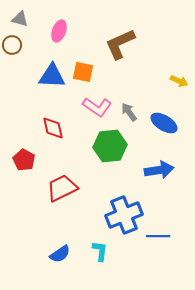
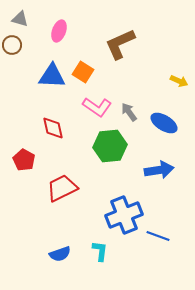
orange square: rotated 20 degrees clockwise
blue line: rotated 20 degrees clockwise
blue semicircle: rotated 15 degrees clockwise
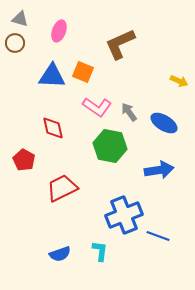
brown circle: moved 3 px right, 2 px up
orange square: rotated 10 degrees counterclockwise
green hexagon: rotated 16 degrees clockwise
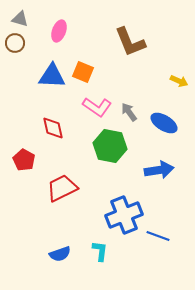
brown L-shape: moved 10 px right, 2 px up; rotated 88 degrees counterclockwise
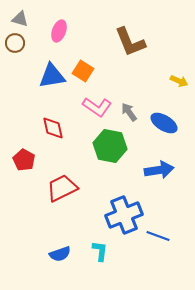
orange square: moved 1 px up; rotated 10 degrees clockwise
blue triangle: rotated 12 degrees counterclockwise
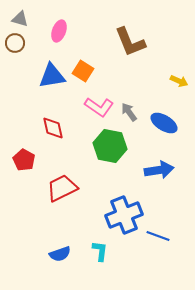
pink L-shape: moved 2 px right
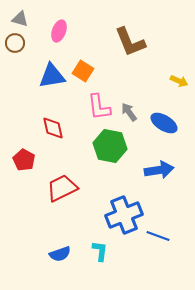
pink L-shape: rotated 48 degrees clockwise
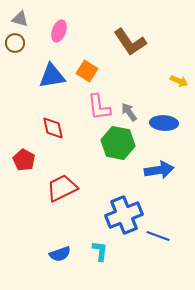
brown L-shape: rotated 12 degrees counterclockwise
orange square: moved 4 px right
blue ellipse: rotated 28 degrees counterclockwise
green hexagon: moved 8 px right, 3 px up
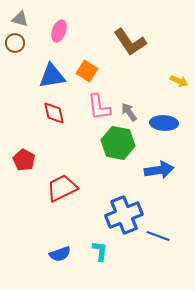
red diamond: moved 1 px right, 15 px up
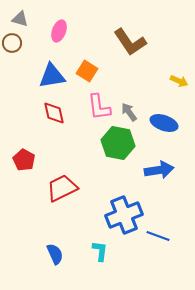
brown circle: moved 3 px left
blue ellipse: rotated 16 degrees clockwise
blue semicircle: moved 5 px left; rotated 95 degrees counterclockwise
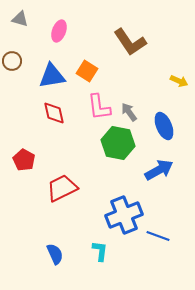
brown circle: moved 18 px down
blue ellipse: moved 3 px down; rotated 48 degrees clockwise
blue arrow: rotated 20 degrees counterclockwise
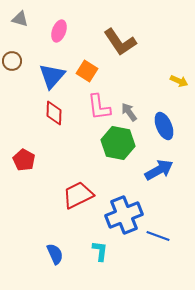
brown L-shape: moved 10 px left
blue triangle: rotated 40 degrees counterclockwise
red diamond: rotated 15 degrees clockwise
red trapezoid: moved 16 px right, 7 px down
